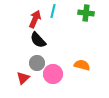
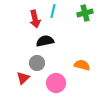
green cross: moved 1 px left; rotated 21 degrees counterclockwise
red arrow: rotated 144 degrees clockwise
black semicircle: moved 7 px right, 1 px down; rotated 120 degrees clockwise
pink circle: moved 3 px right, 9 px down
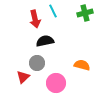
cyan line: rotated 40 degrees counterclockwise
red triangle: moved 1 px up
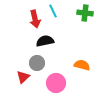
green cross: rotated 21 degrees clockwise
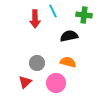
green cross: moved 1 px left, 2 px down
red arrow: rotated 12 degrees clockwise
black semicircle: moved 24 px right, 5 px up
orange semicircle: moved 14 px left, 3 px up
red triangle: moved 2 px right, 5 px down
